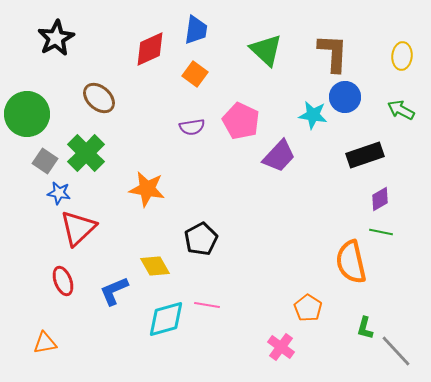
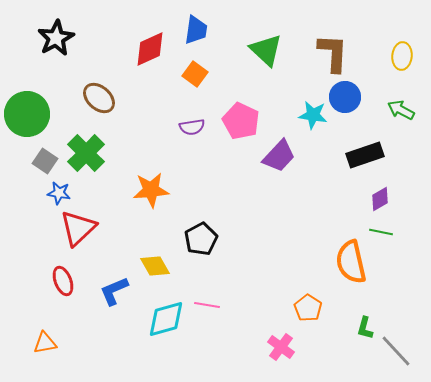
orange star: moved 4 px right, 1 px down; rotated 15 degrees counterclockwise
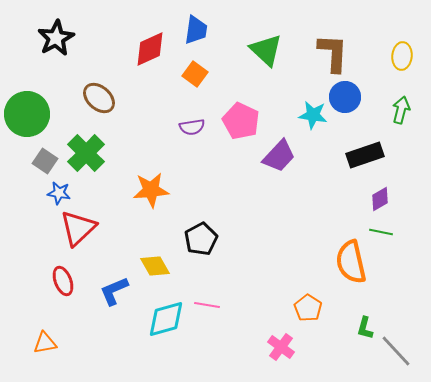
green arrow: rotated 76 degrees clockwise
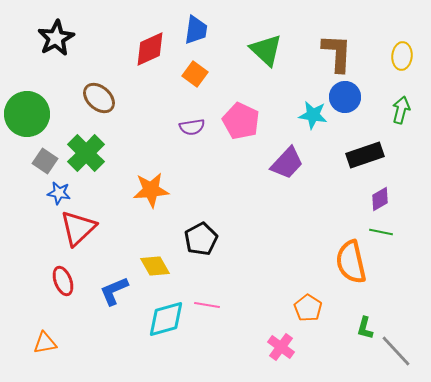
brown L-shape: moved 4 px right
purple trapezoid: moved 8 px right, 7 px down
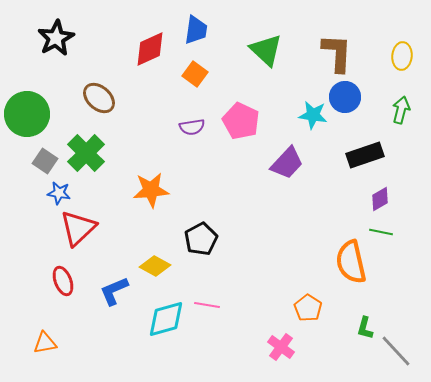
yellow diamond: rotated 32 degrees counterclockwise
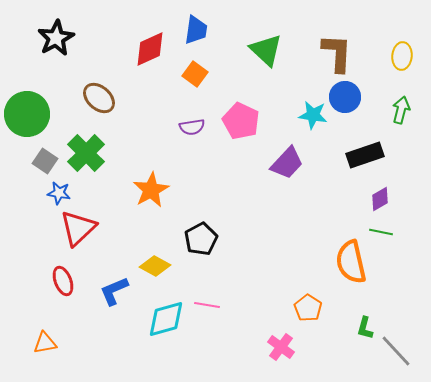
orange star: rotated 24 degrees counterclockwise
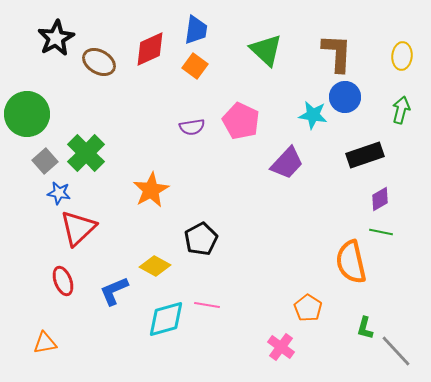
orange square: moved 8 px up
brown ellipse: moved 36 px up; rotated 12 degrees counterclockwise
gray square: rotated 15 degrees clockwise
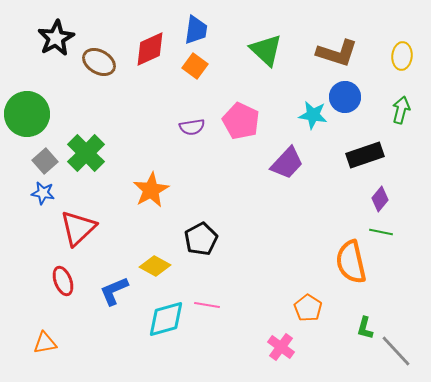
brown L-shape: rotated 105 degrees clockwise
blue star: moved 16 px left
purple diamond: rotated 20 degrees counterclockwise
